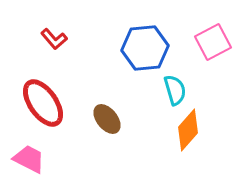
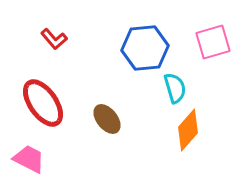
pink square: rotated 12 degrees clockwise
cyan semicircle: moved 2 px up
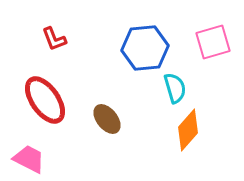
red L-shape: rotated 20 degrees clockwise
red ellipse: moved 2 px right, 3 px up
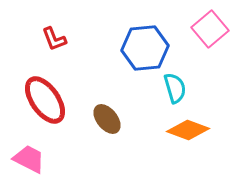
pink square: moved 3 px left, 13 px up; rotated 24 degrees counterclockwise
orange diamond: rotated 69 degrees clockwise
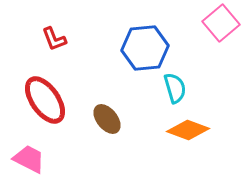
pink square: moved 11 px right, 6 px up
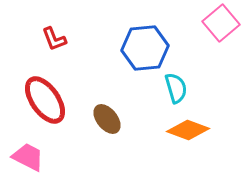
cyan semicircle: moved 1 px right
pink trapezoid: moved 1 px left, 2 px up
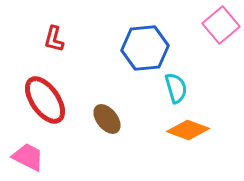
pink square: moved 2 px down
red L-shape: rotated 36 degrees clockwise
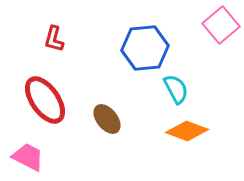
cyan semicircle: moved 1 px down; rotated 12 degrees counterclockwise
orange diamond: moved 1 px left, 1 px down
